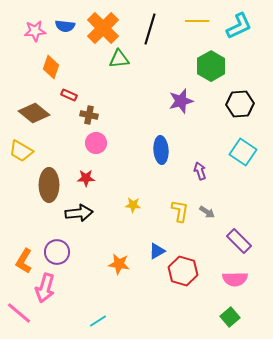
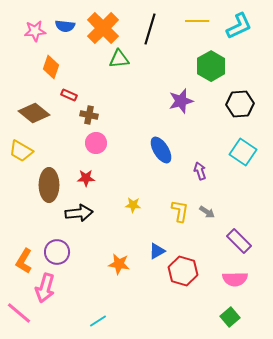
blue ellipse: rotated 28 degrees counterclockwise
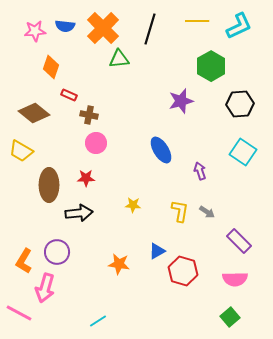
pink line: rotated 12 degrees counterclockwise
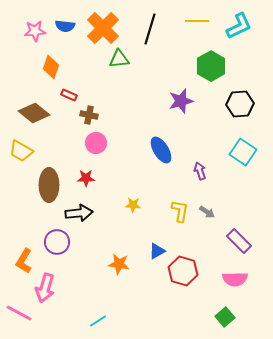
purple circle: moved 10 px up
green square: moved 5 px left
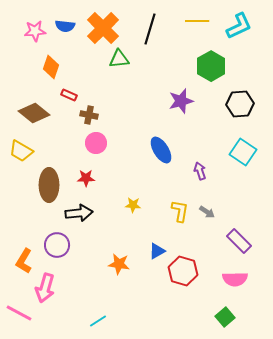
purple circle: moved 3 px down
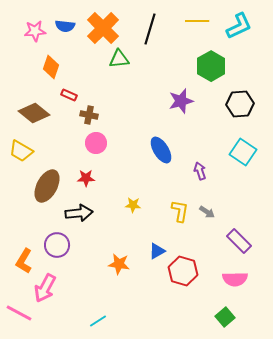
brown ellipse: moved 2 px left, 1 px down; rotated 28 degrees clockwise
pink arrow: rotated 12 degrees clockwise
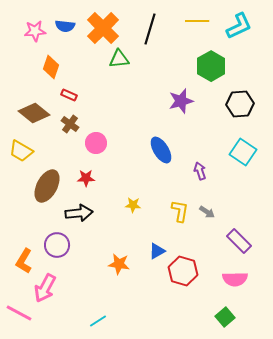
brown cross: moved 19 px left, 9 px down; rotated 24 degrees clockwise
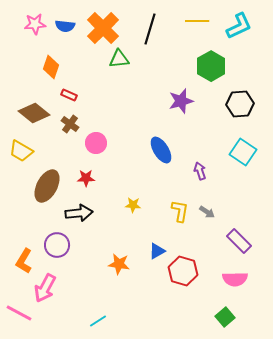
pink star: moved 7 px up
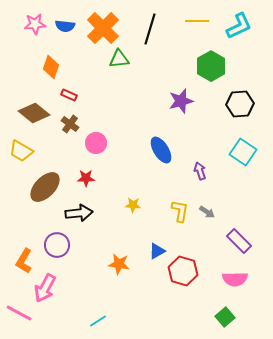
brown ellipse: moved 2 px left, 1 px down; rotated 16 degrees clockwise
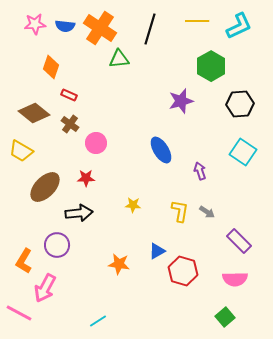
orange cross: moved 3 px left; rotated 12 degrees counterclockwise
